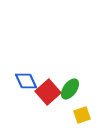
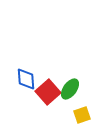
blue diamond: moved 2 px up; rotated 20 degrees clockwise
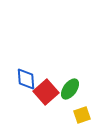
red square: moved 2 px left
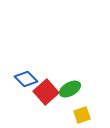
blue diamond: rotated 40 degrees counterclockwise
green ellipse: rotated 25 degrees clockwise
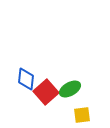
blue diamond: rotated 50 degrees clockwise
yellow square: rotated 12 degrees clockwise
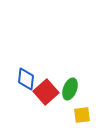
green ellipse: rotated 40 degrees counterclockwise
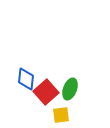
yellow square: moved 21 px left
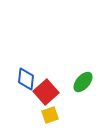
green ellipse: moved 13 px right, 7 px up; rotated 20 degrees clockwise
yellow square: moved 11 px left; rotated 12 degrees counterclockwise
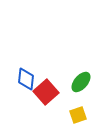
green ellipse: moved 2 px left
yellow square: moved 28 px right
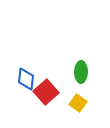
green ellipse: moved 10 px up; rotated 40 degrees counterclockwise
yellow square: moved 12 px up; rotated 36 degrees counterclockwise
